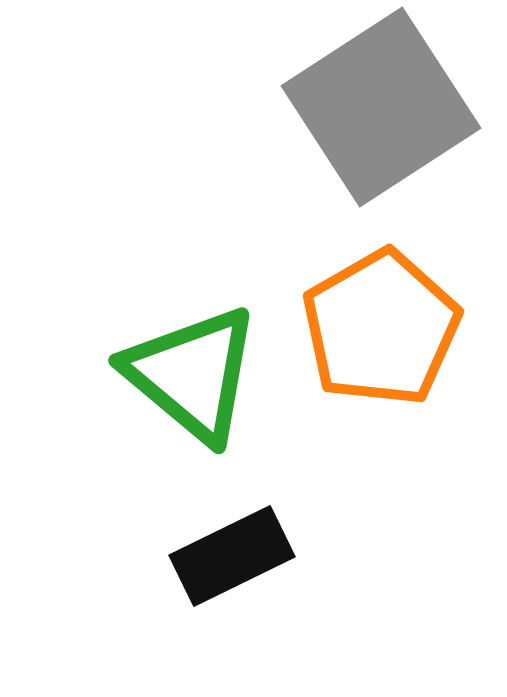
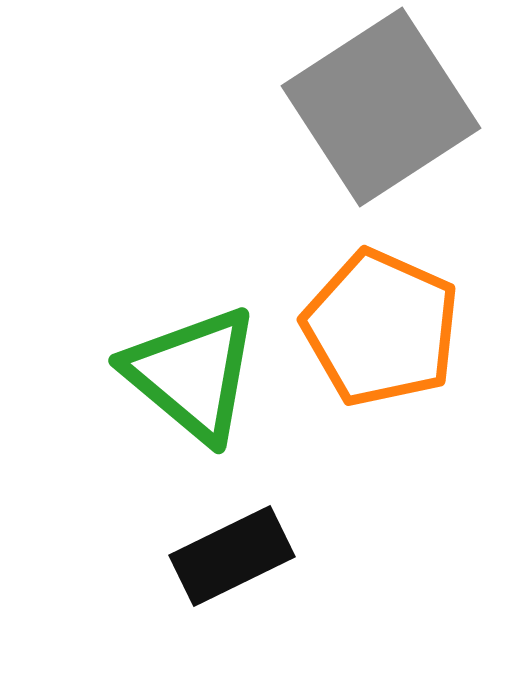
orange pentagon: rotated 18 degrees counterclockwise
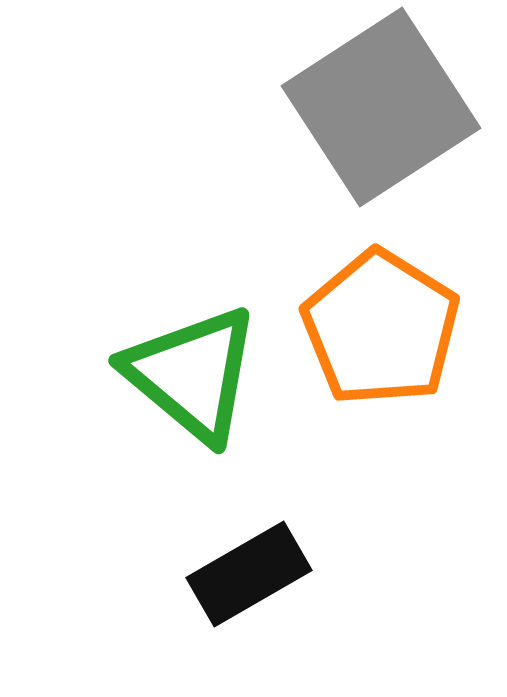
orange pentagon: rotated 8 degrees clockwise
black rectangle: moved 17 px right, 18 px down; rotated 4 degrees counterclockwise
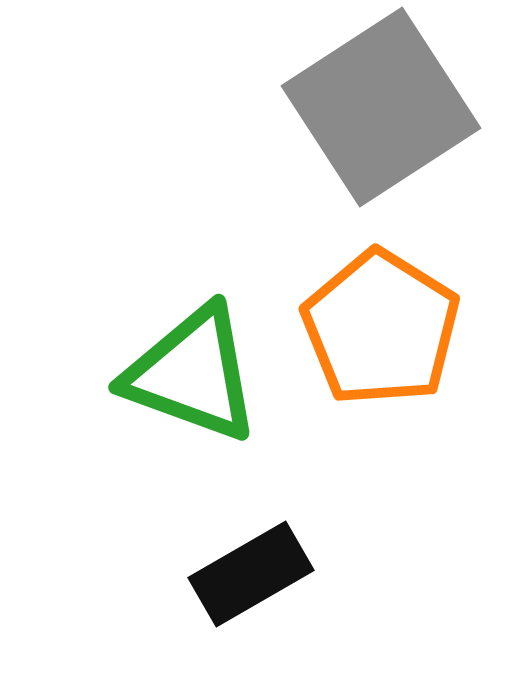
green triangle: rotated 20 degrees counterclockwise
black rectangle: moved 2 px right
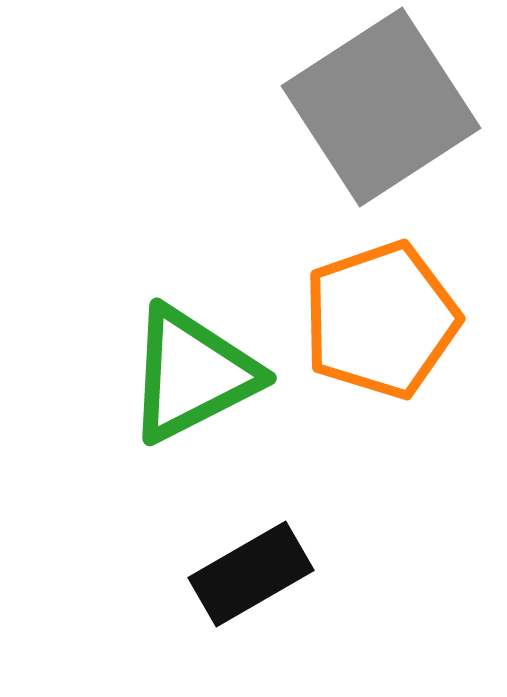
orange pentagon: moved 8 px up; rotated 21 degrees clockwise
green triangle: rotated 47 degrees counterclockwise
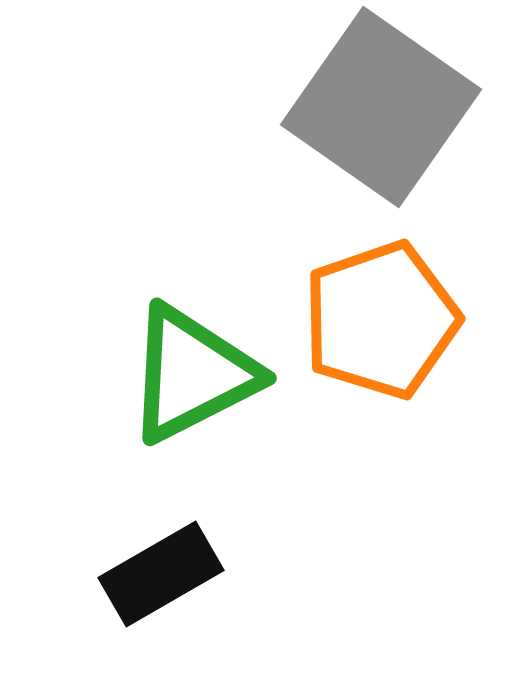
gray square: rotated 22 degrees counterclockwise
black rectangle: moved 90 px left
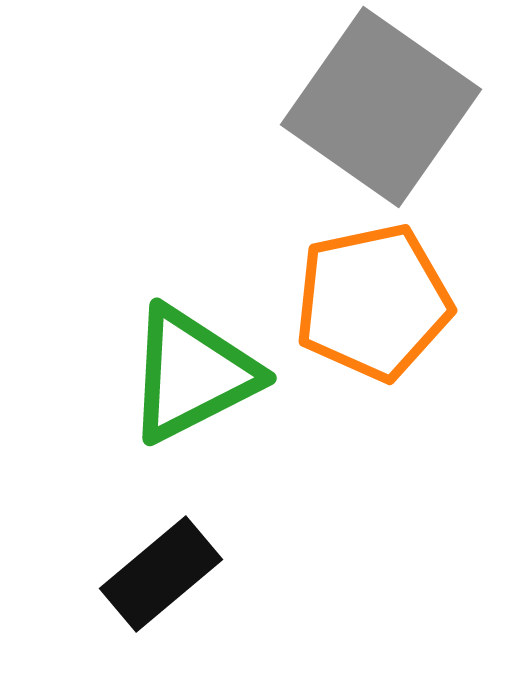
orange pentagon: moved 8 px left, 18 px up; rotated 7 degrees clockwise
black rectangle: rotated 10 degrees counterclockwise
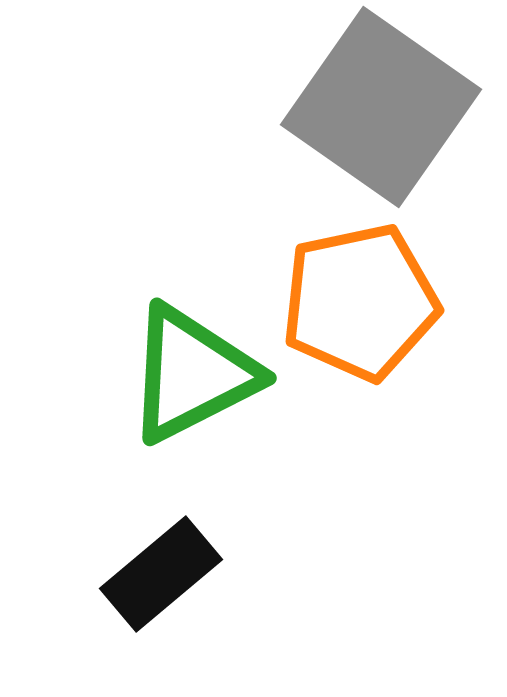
orange pentagon: moved 13 px left
